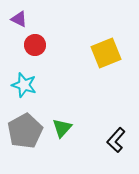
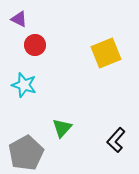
gray pentagon: moved 1 px right, 22 px down
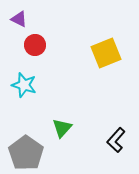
gray pentagon: rotated 8 degrees counterclockwise
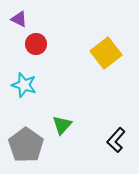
red circle: moved 1 px right, 1 px up
yellow square: rotated 16 degrees counterclockwise
green triangle: moved 3 px up
gray pentagon: moved 8 px up
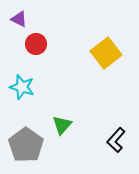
cyan star: moved 2 px left, 2 px down
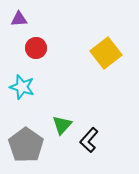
purple triangle: rotated 30 degrees counterclockwise
red circle: moved 4 px down
black L-shape: moved 27 px left
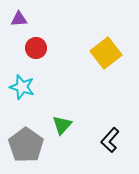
black L-shape: moved 21 px right
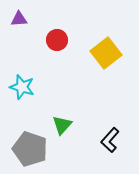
red circle: moved 21 px right, 8 px up
gray pentagon: moved 4 px right, 4 px down; rotated 16 degrees counterclockwise
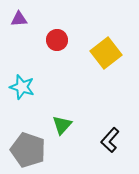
gray pentagon: moved 2 px left, 1 px down
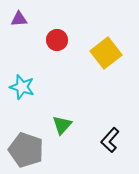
gray pentagon: moved 2 px left
